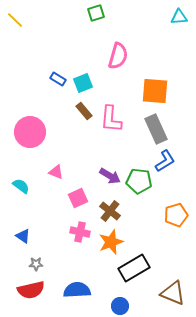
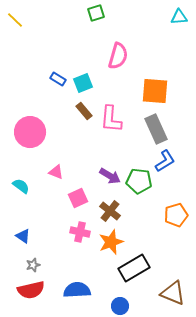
gray star: moved 3 px left, 1 px down; rotated 16 degrees counterclockwise
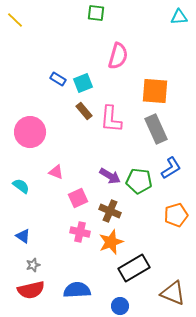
green square: rotated 24 degrees clockwise
blue L-shape: moved 6 px right, 7 px down
brown cross: rotated 15 degrees counterclockwise
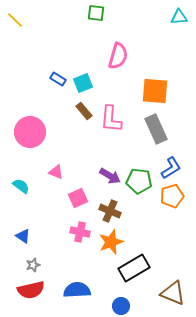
orange pentagon: moved 4 px left, 19 px up
blue circle: moved 1 px right
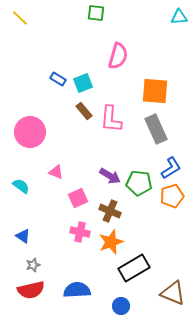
yellow line: moved 5 px right, 2 px up
green pentagon: moved 2 px down
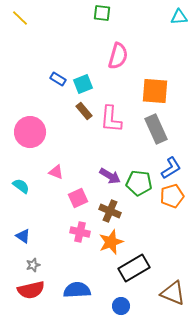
green square: moved 6 px right
cyan square: moved 1 px down
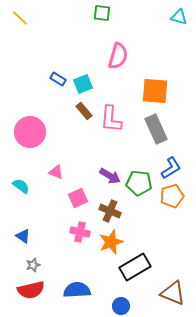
cyan triangle: rotated 18 degrees clockwise
black rectangle: moved 1 px right, 1 px up
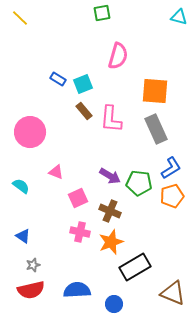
green square: rotated 18 degrees counterclockwise
blue circle: moved 7 px left, 2 px up
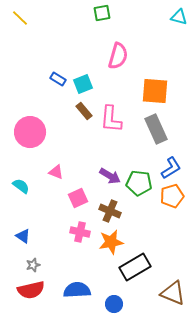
orange star: rotated 10 degrees clockwise
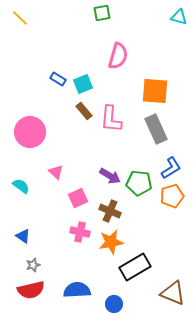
pink triangle: rotated 21 degrees clockwise
